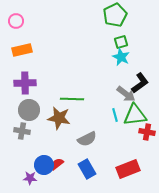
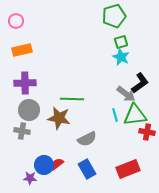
green pentagon: moved 1 px left, 1 px down; rotated 10 degrees clockwise
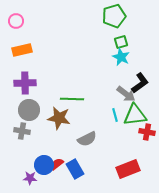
blue rectangle: moved 12 px left
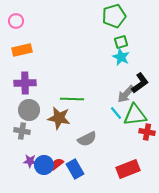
gray arrow: rotated 96 degrees clockwise
cyan line: moved 1 px right, 2 px up; rotated 24 degrees counterclockwise
purple star: moved 17 px up
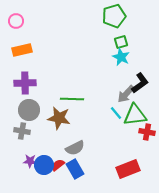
gray semicircle: moved 12 px left, 9 px down
red semicircle: moved 1 px right, 1 px down
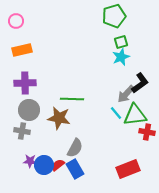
cyan star: rotated 24 degrees clockwise
gray semicircle: rotated 36 degrees counterclockwise
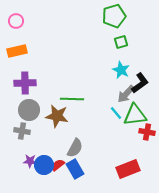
orange rectangle: moved 5 px left, 1 px down
cyan star: moved 13 px down; rotated 24 degrees counterclockwise
brown star: moved 2 px left, 2 px up
